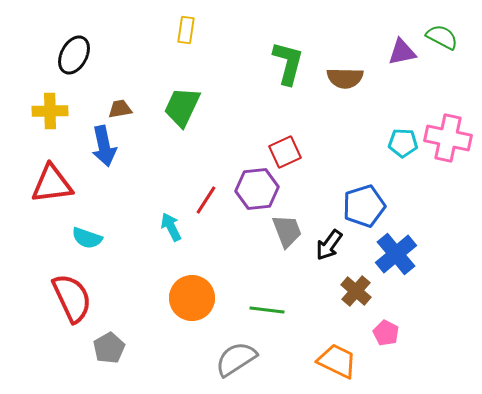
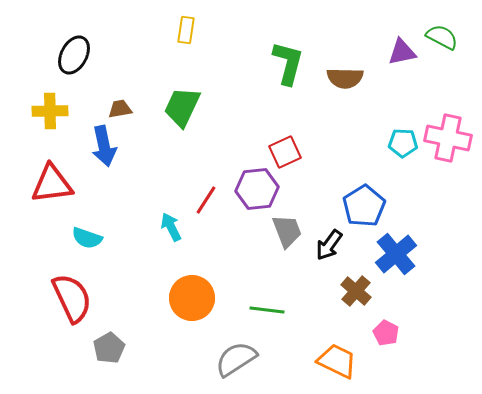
blue pentagon: rotated 15 degrees counterclockwise
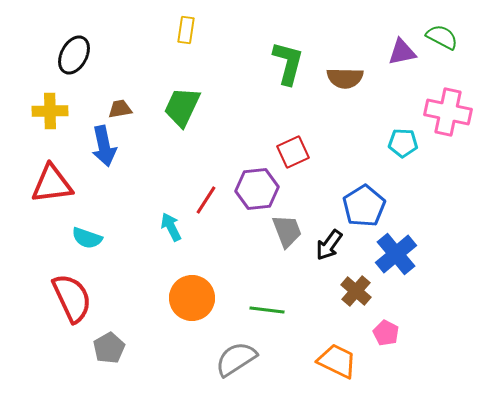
pink cross: moved 26 px up
red square: moved 8 px right
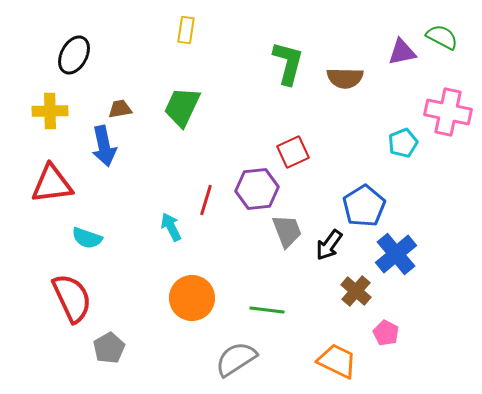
cyan pentagon: rotated 24 degrees counterclockwise
red line: rotated 16 degrees counterclockwise
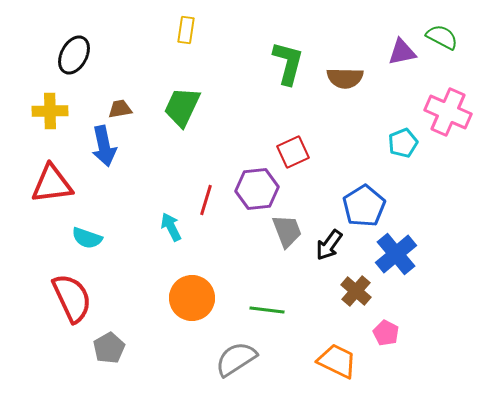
pink cross: rotated 12 degrees clockwise
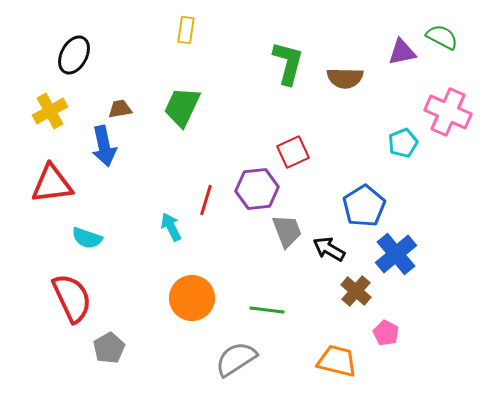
yellow cross: rotated 28 degrees counterclockwise
black arrow: moved 4 px down; rotated 84 degrees clockwise
orange trapezoid: rotated 12 degrees counterclockwise
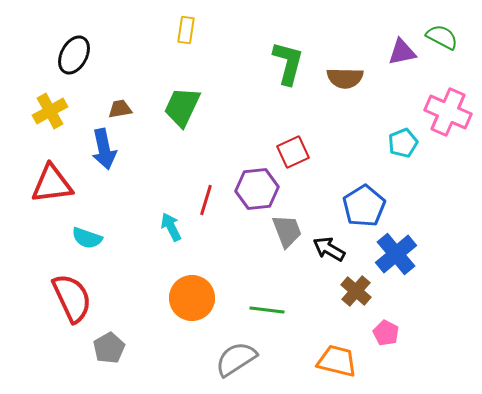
blue arrow: moved 3 px down
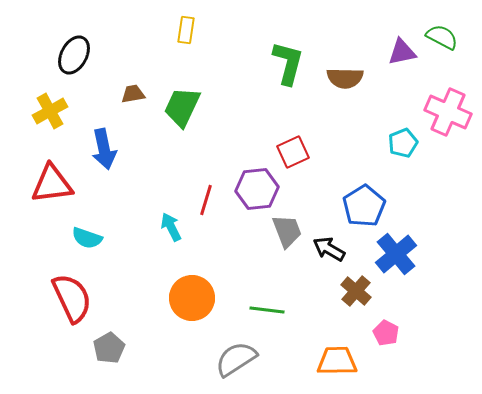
brown trapezoid: moved 13 px right, 15 px up
orange trapezoid: rotated 15 degrees counterclockwise
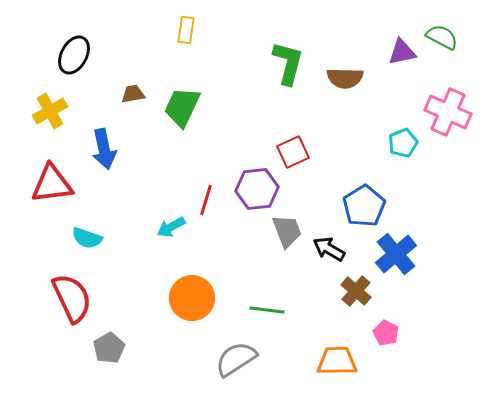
cyan arrow: rotated 92 degrees counterclockwise
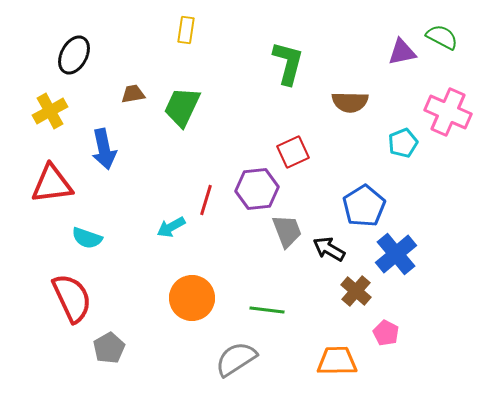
brown semicircle: moved 5 px right, 24 px down
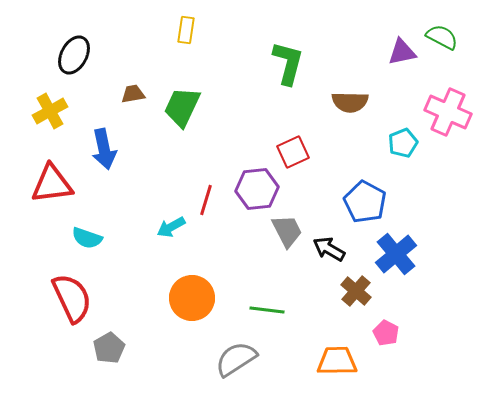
blue pentagon: moved 1 px right, 4 px up; rotated 12 degrees counterclockwise
gray trapezoid: rotated 6 degrees counterclockwise
